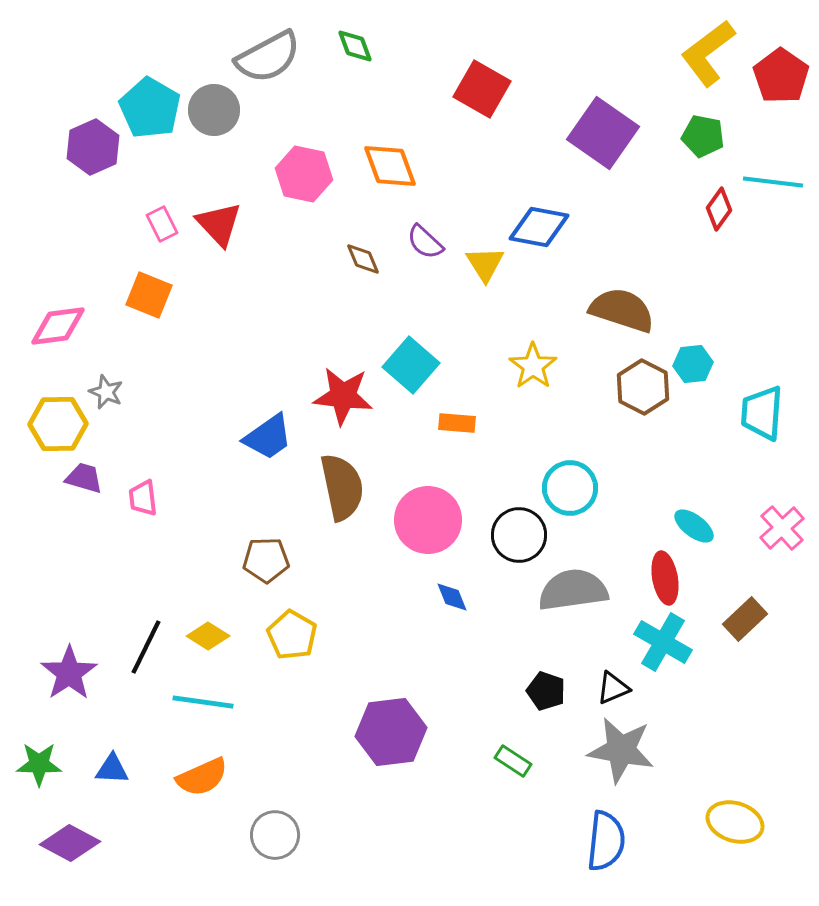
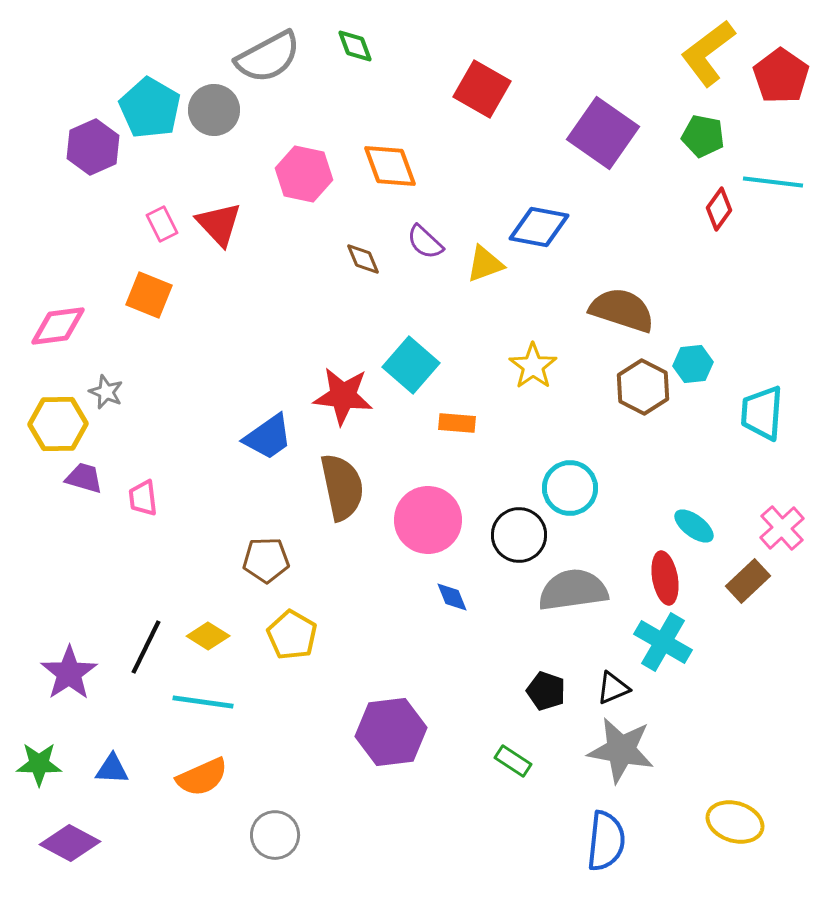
yellow triangle at (485, 264): rotated 42 degrees clockwise
brown rectangle at (745, 619): moved 3 px right, 38 px up
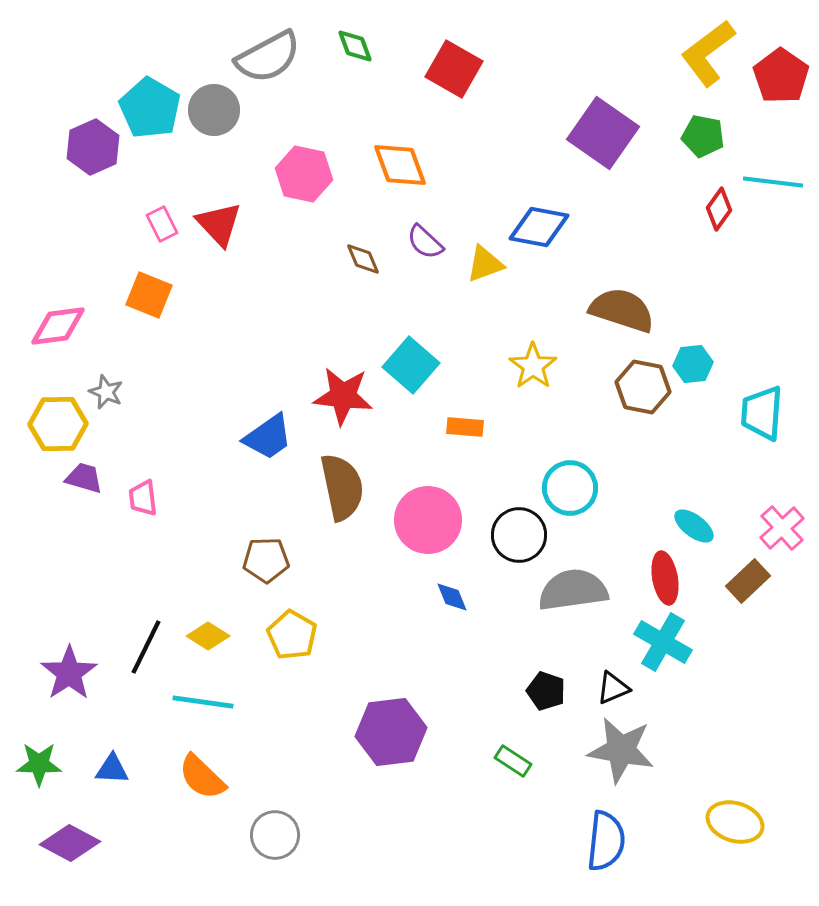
red square at (482, 89): moved 28 px left, 20 px up
orange diamond at (390, 166): moved 10 px right, 1 px up
brown hexagon at (643, 387): rotated 16 degrees counterclockwise
orange rectangle at (457, 423): moved 8 px right, 4 px down
orange semicircle at (202, 777): rotated 68 degrees clockwise
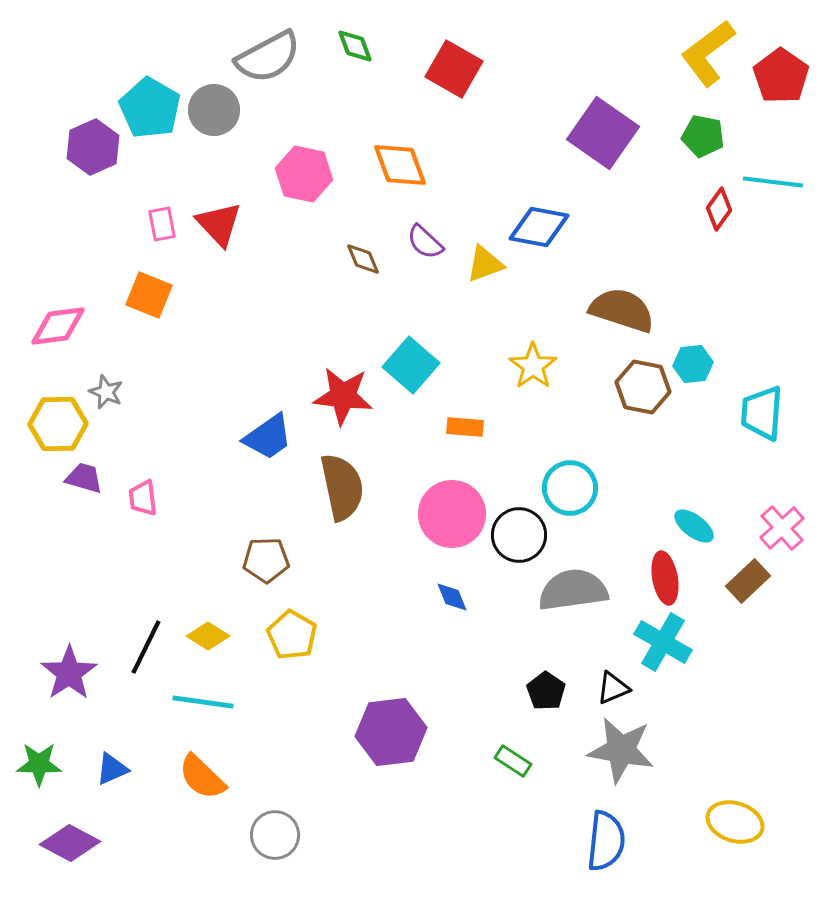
pink rectangle at (162, 224): rotated 16 degrees clockwise
pink circle at (428, 520): moved 24 px right, 6 px up
black pentagon at (546, 691): rotated 15 degrees clockwise
blue triangle at (112, 769): rotated 27 degrees counterclockwise
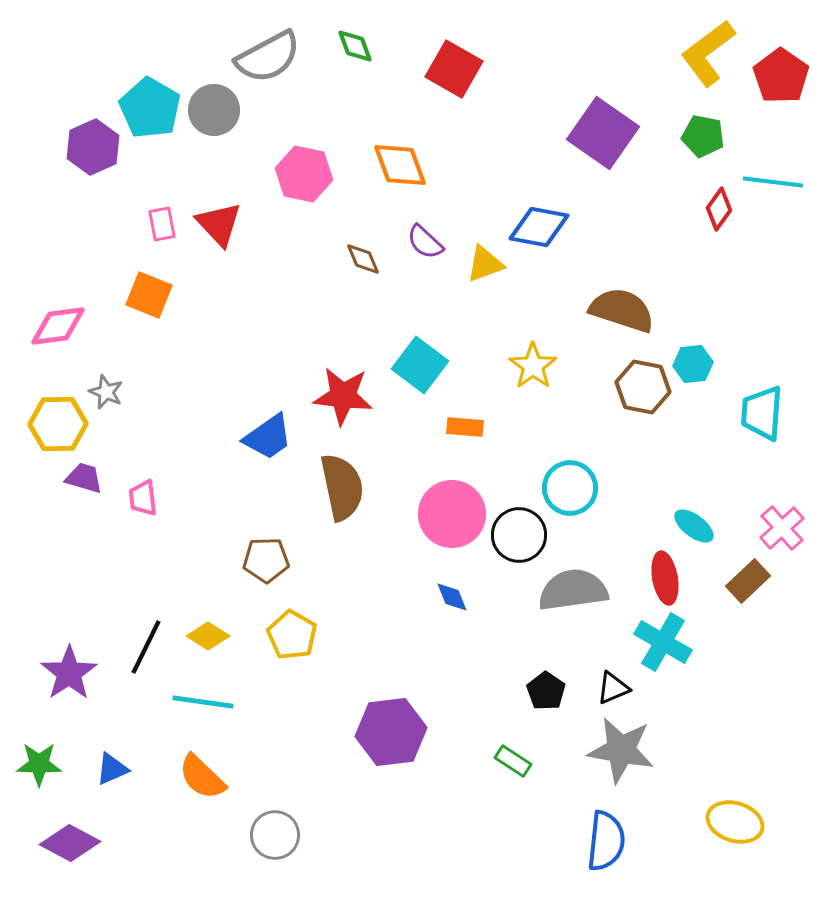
cyan square at (411, 365): moved 9 px right; rotated 4 degrees counterclockwise
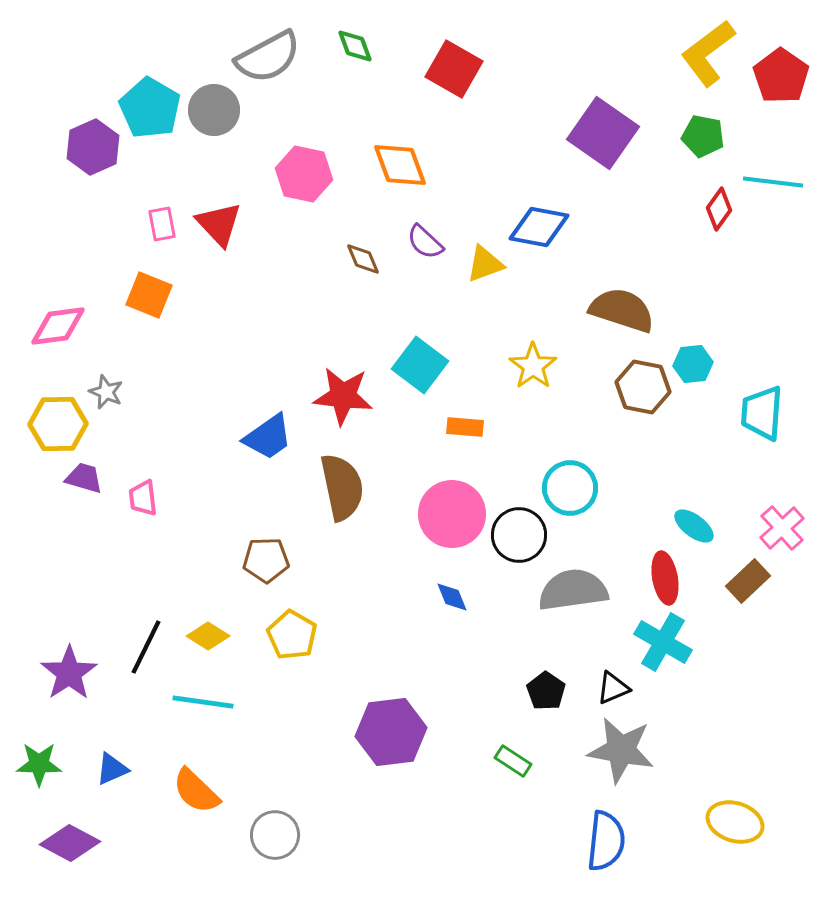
orange semicircle at (202, 777): moved 6 px left, 14 px down
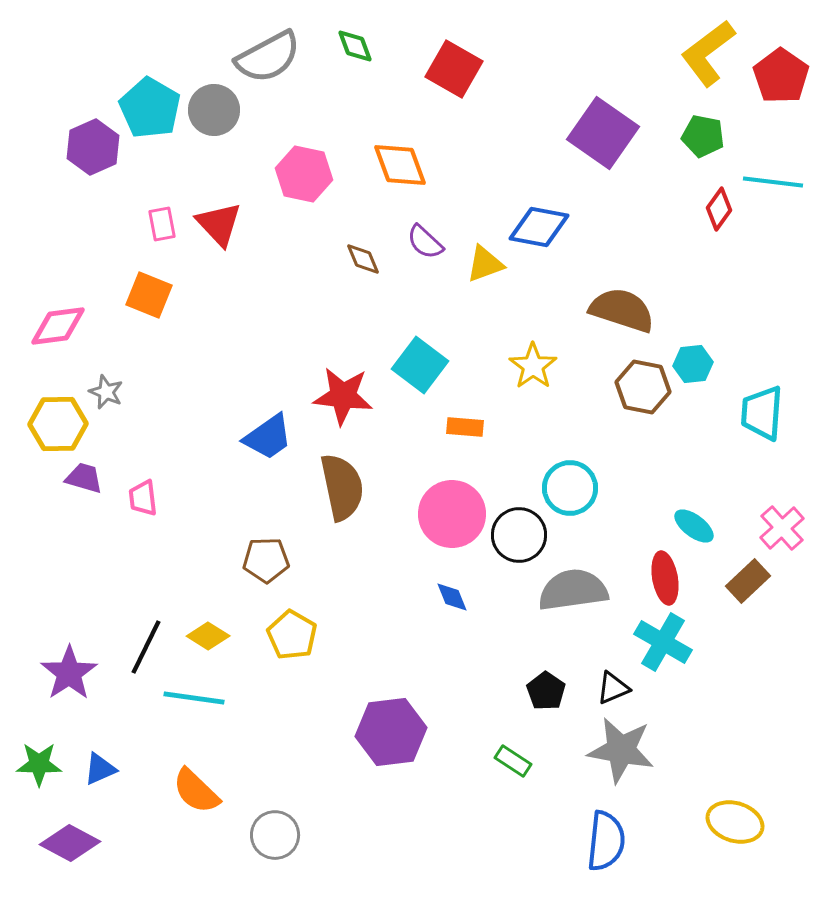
cyan line at (203, 702): moved 9 px left, 4 px up
blue triangle at (112, 769): moved 12 px left
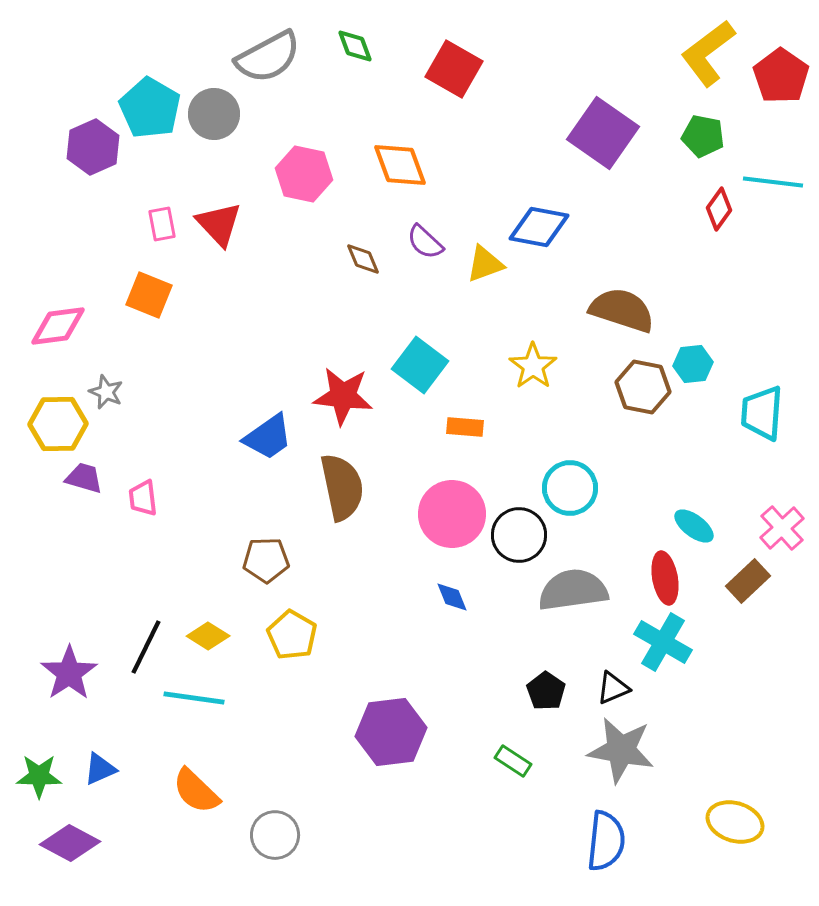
gray circle at (214, 110): moved 4 px down
green star at (39, 764): moved 12 px down
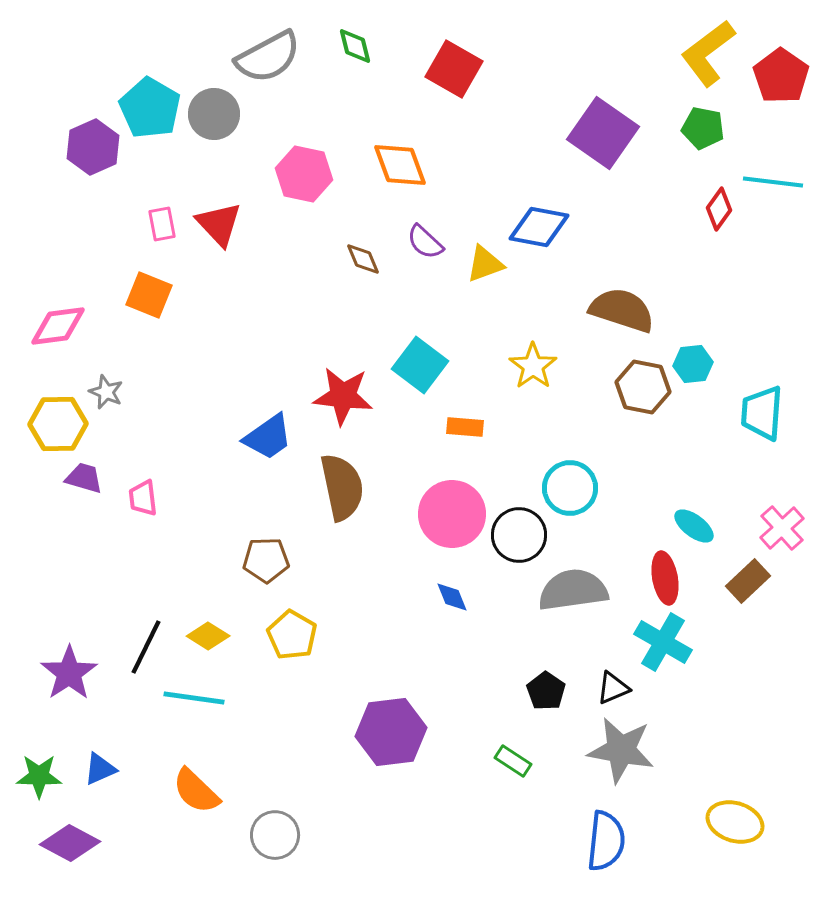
green diamond at (355, 46): rotated 6 degrees clockwise
green pentagon at (703, 136): moved 8 px up
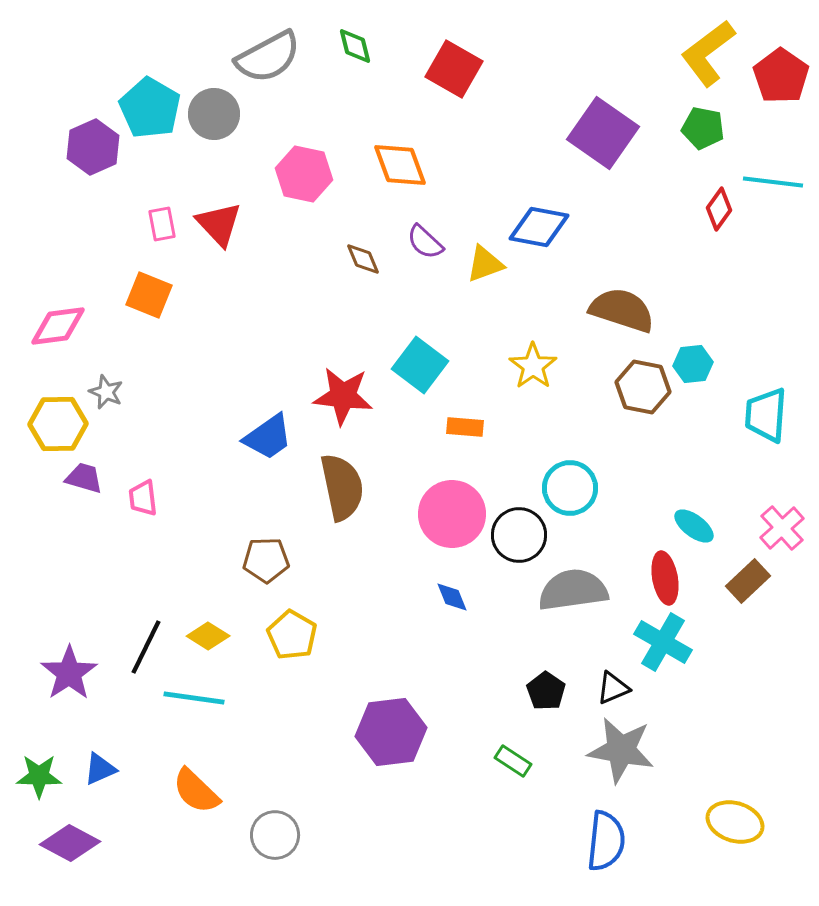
cyan trapezoid at (762, 413): moved 4 px right, 2 px down
